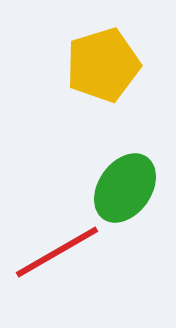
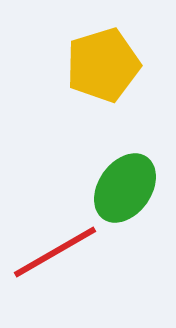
red line: moved 2 px left
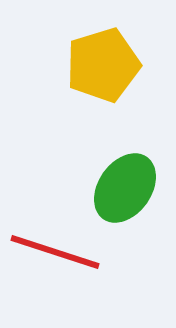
red line: rotated 48 degrees clockwise
